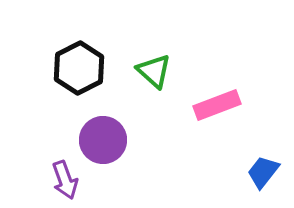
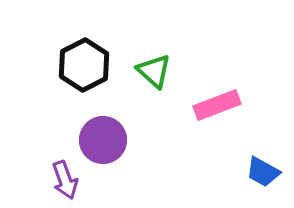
black hexagon: moved 5 px right, 3 px up
blue trapezoid: rotated 99 degrees counterclockwise
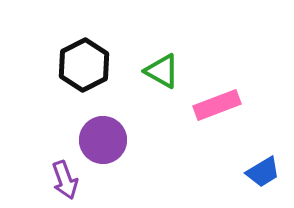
green triangle: moved 8 px right; rotated 12 degrees counterclockwise
blue trapezoid: rotated 60 degrees counterclockwise
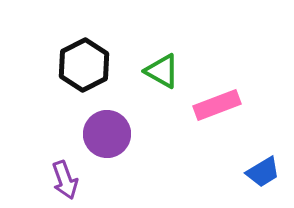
purple circle: moved 4 px right, 6 px up
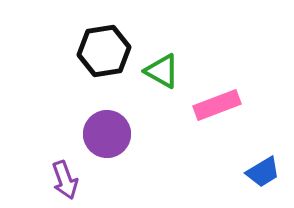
black hexagon: moved 20 px right, 14 px up; rotated 18 degrees clockwise
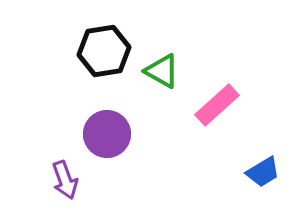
pink rectangle: rotated 21 degrees counterclockwise
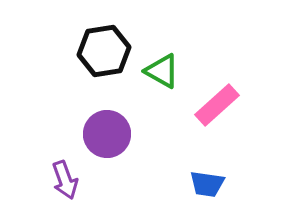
blue trapezoid: moved 56 px left, 12 px down; rotated 39 degrees clockwise
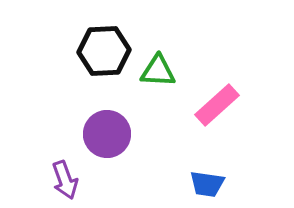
black hexagon: rotated 6 degrees clockwise
green triangle: moved 4 px left; rotated 27 degrees counterclockwise
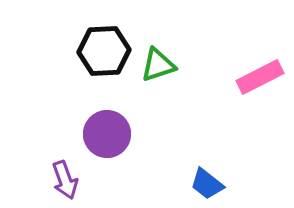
green triangle: moved 6 px up; rotated 21 degrees counterclockwise
pink rectangle: moved 43 px right, 28 px up; rotated 15 degrees clockwise
blue trapezoid: rotated 30 degrees clockwise
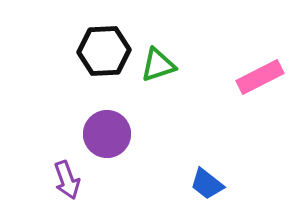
purple arrow: moved 2 px right
